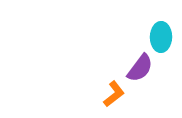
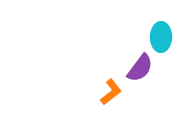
orange L-shape: moved 3 px left, 2 px up
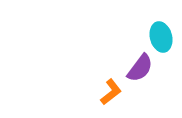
cyan ellipse: rotated 16 degrees counterclockwise
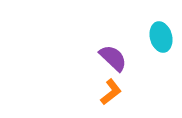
purple semicircle: moved 27 px left, 10 px up; rotated 84 degrees counterclockwise
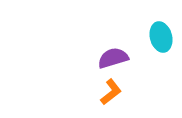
purple semicircle: rotated 60 degrees counterclockwise
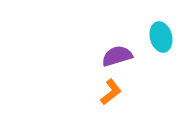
purple semicircle: moved 4 px right, 2 px up
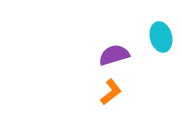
purple semicircle: moved 3 px left, 1 px up
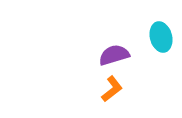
orange L-shape: moved 1 px right, 3 px up
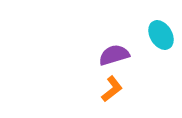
cyan ellipse: moved 2 px up; rotated 16 degrees counterclockwise
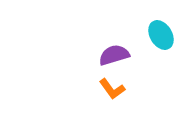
orange L-shape: rotated 92 degrees clockwise
